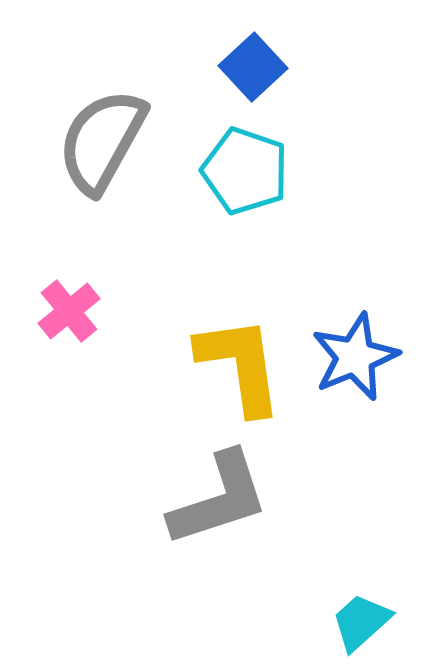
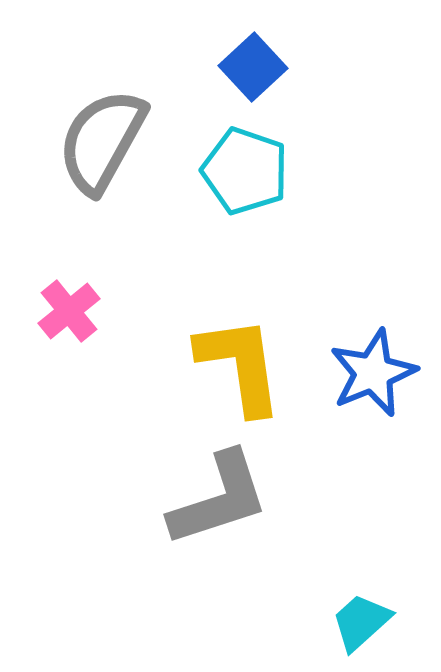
blue star: moved 18 px right, 16 px down
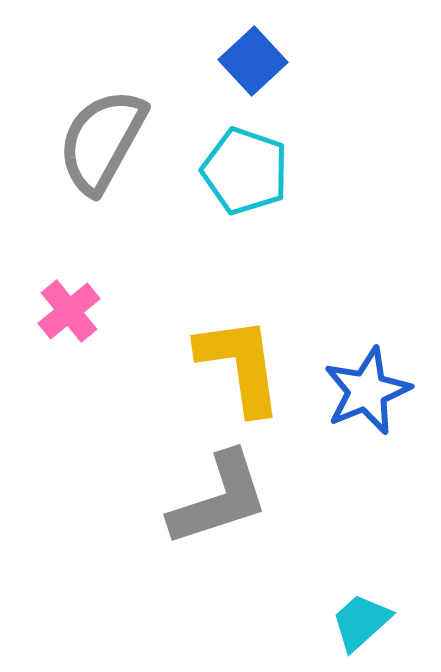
blue square: moved 6 px up
blue star: moved 6 px left, 18 px down
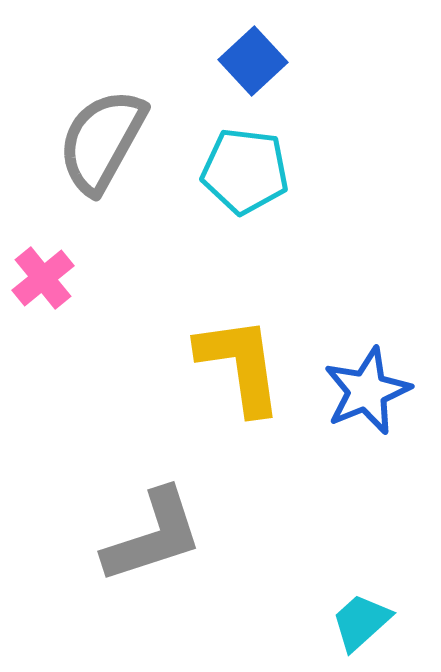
cyan pentagon: rotated 12 degrees counterclockwise
pink cross: moved 26 px left, 33 px up
gray L-shape: moved 66 px left, 37 px down
